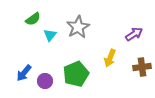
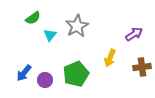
green semicircle: moved 1 px up
gray star: moved 1 px left, 1 px up
purple circle: moved 1 px up
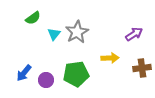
gray star: moved 6 px down
cyan triangle: moved 4 px right, 1 px up
yellow arrow: rotated 114 degrees counterclockwise
brown cross: moved 1 px down
green pentagon: rotated 15 degrees clockwise
purple circle: moved 1 px right
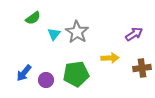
gray star: rotated 10 degrees counterclockwise
